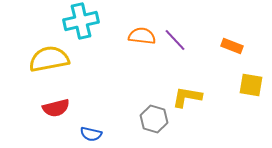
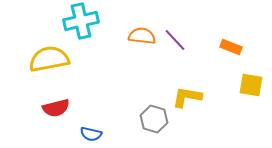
orange rectangle: moved 1 px left, 1 px down
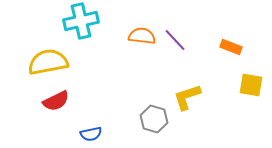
yellow semicircle: moved 1 px left, 3 px down
yellow L-shape: rotated 28 degrees counterclockwise
red semicircle: moved 7 px up; rotated 12 degrees counterclockwise
blue semicircle: rotated 25 degrees counterclockwise
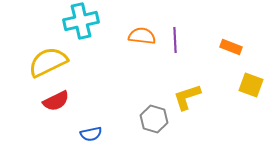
purple line: rotated 40 degrees clockwise
yellow semicircle: rotated 15 degrees counterclockwise
yellow square: rotated 10 degrees clockwise
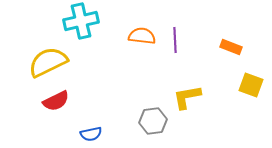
yellow L-shape: rotated 8 degrees clockwise
gray hexagon: moved 1 px left, 2 px down; rotated 24 degrees counterclockwise
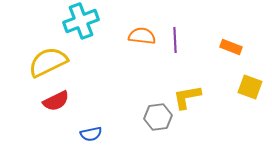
cyan cross: rotated 8 degrees counterclockwise
yellow square: moved 1 px left, 2 px down
gray hexagon: moved 5 px right, 4 px up
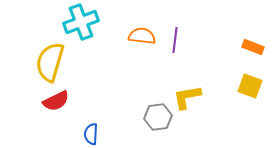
cyan cross: moved 1 px down
purple line: rotated 10 degrees clockwise
orange rectangle: moved 22 px right
yellow semicircle: moved 2 px right; rotated 48 degrees counterclockwise
yellow square: moved 1 px up
blue semicircle: rotated 105 degrees clockwise
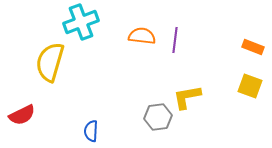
red semicircle: moved 34 px left, 14 px down
blue semicircle: moved 3 px up
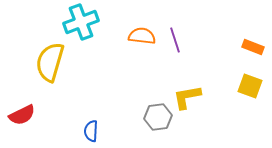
purple line: rotated 25 degrees counterclockwise
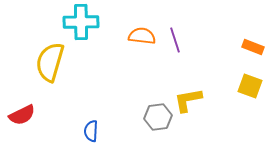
cyan cross: rotated 20 degrees clockwise
yellow L-shape: moved 1 px right, 3 px down
